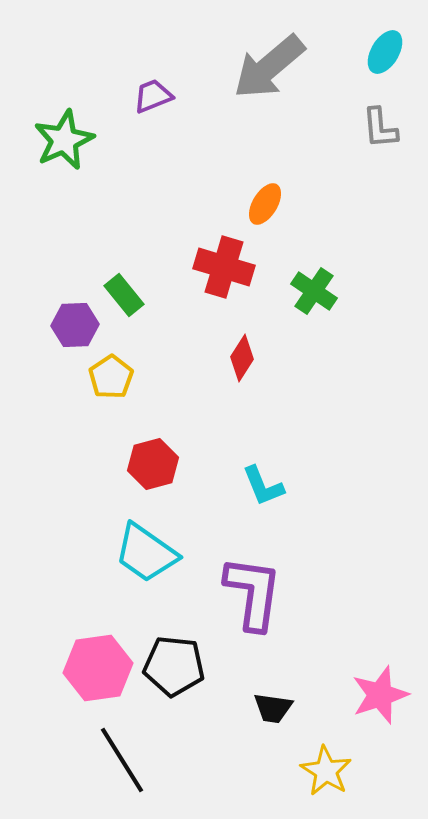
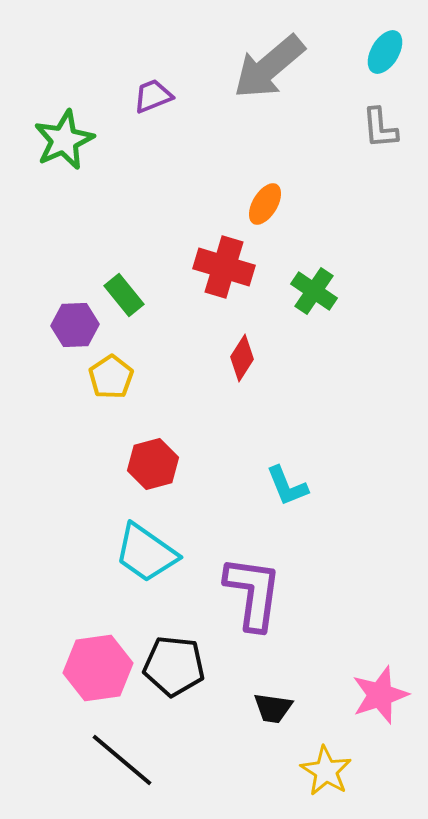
cyan L-shape: moved 24 px right
black line: rotated 18 degrees counterclockwise
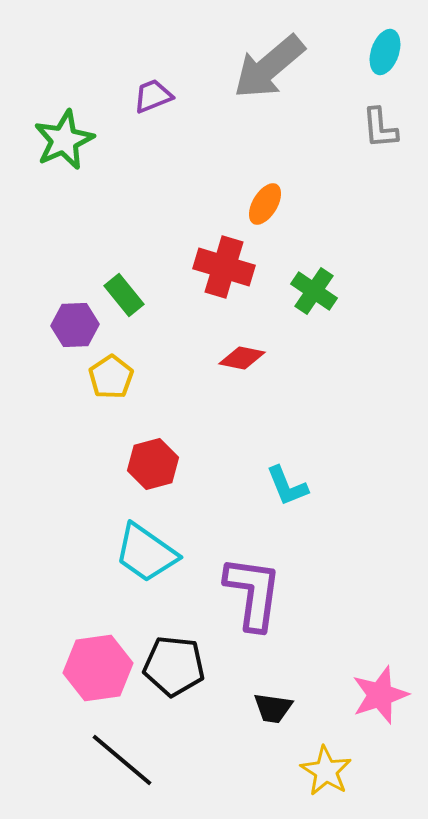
cyan ellipse: rotated 12 degrees counterclockwise
red diamond: rotated 69 degrees clockwise
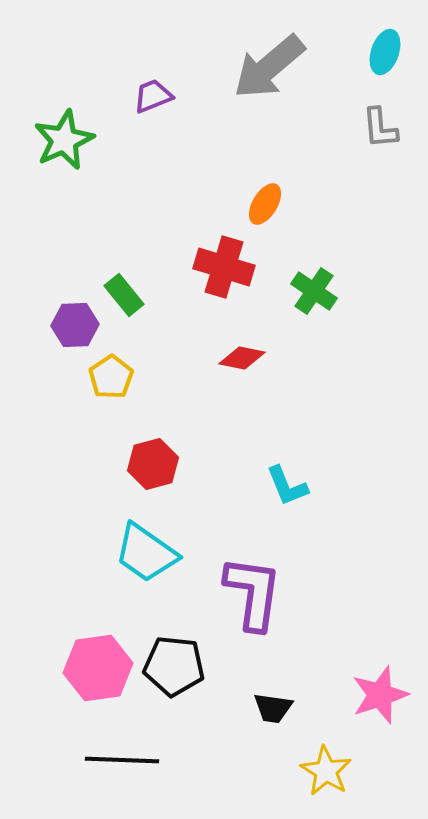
black line: rotated 38 degrees counterclockwise
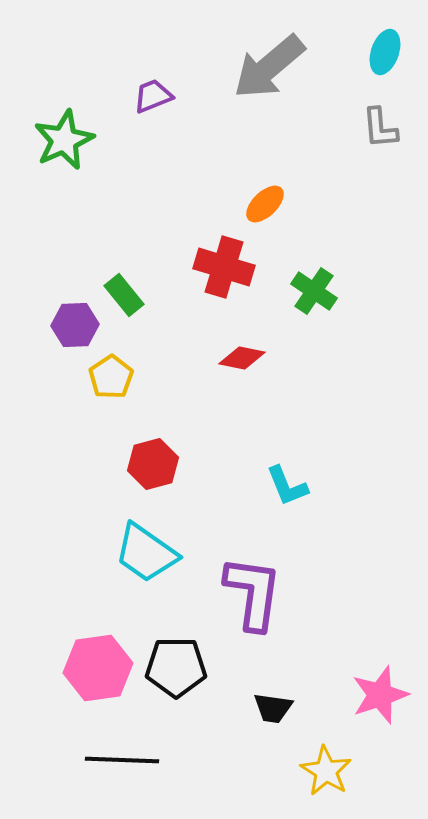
orange ellipse: rotated 15 degrees clockwise
black pentagon: moved 2 px right, 1 px down; rotated 6 degrees counterclockwise
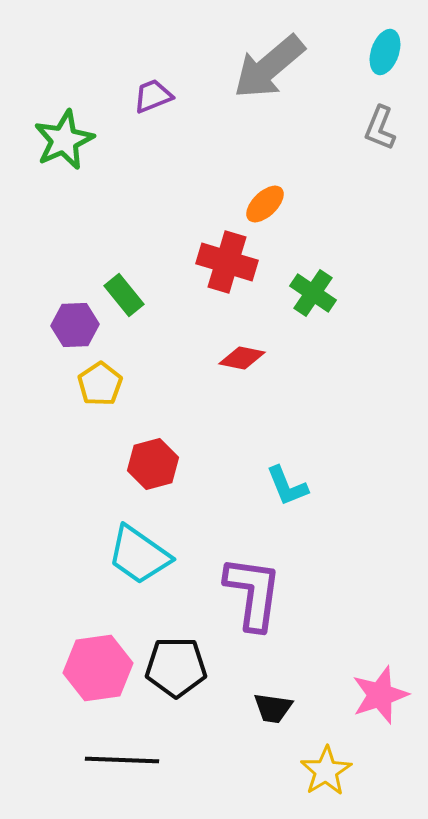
gray L-shape: rotated 27 degrees clockwise
red cross: moved 3 px right, 5 px up
green cross: moved 1 px left, 2 px down
yellow pentagon: moved 11 px left, 7 px down
cyan trapezoid: moved 7 px left, 2 px down
yellow star: rotated 9 degrees clockwise
